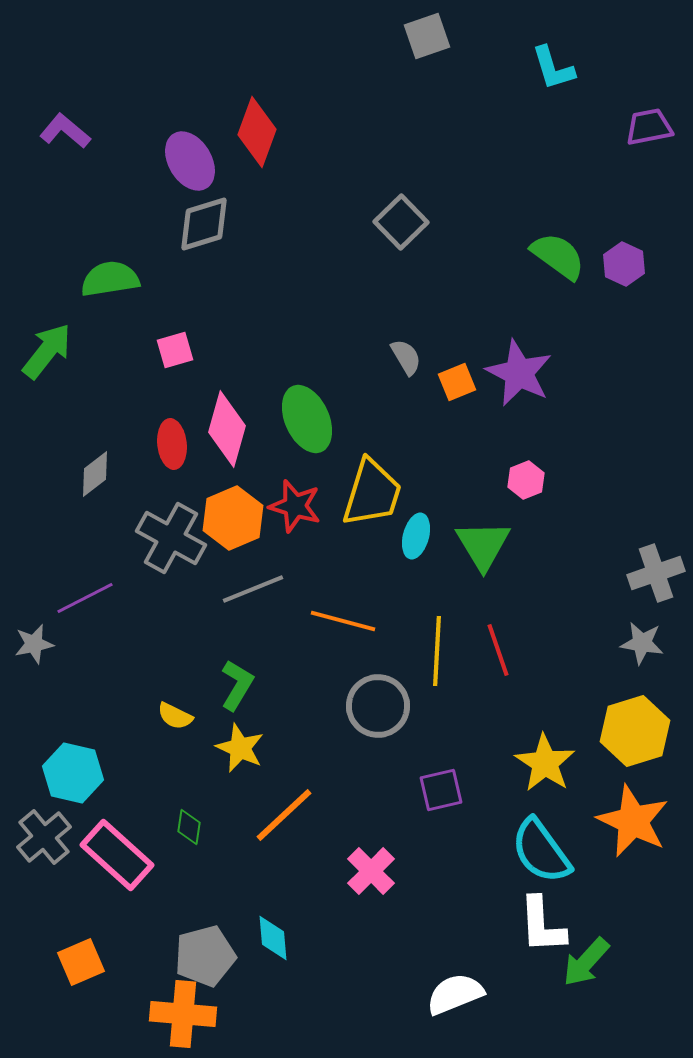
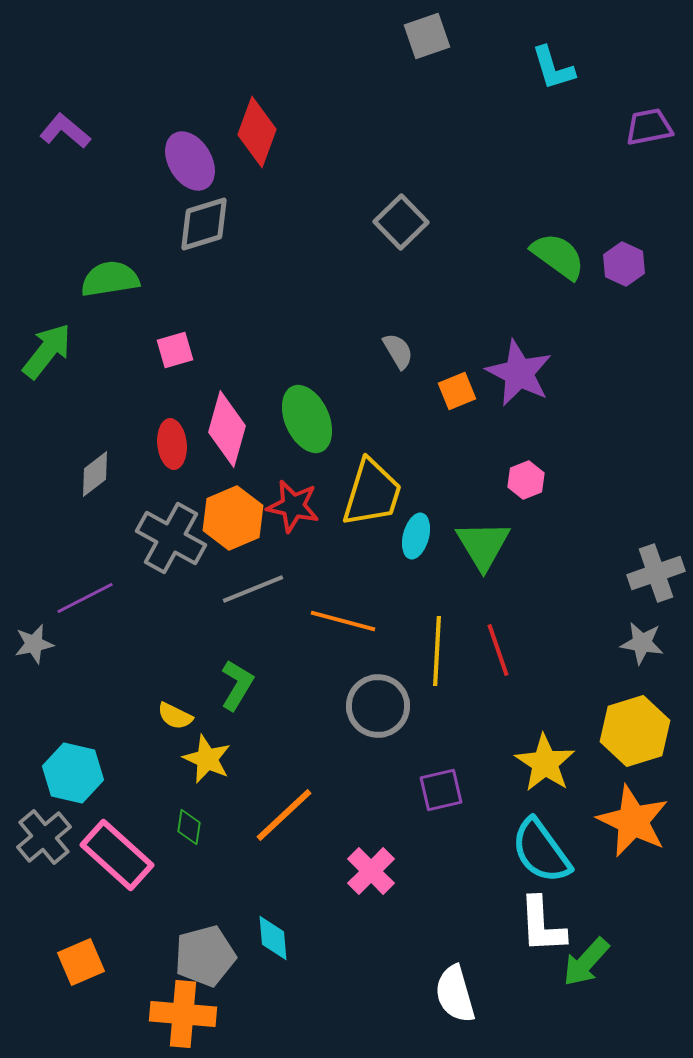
gray semicircle at (406, 357): moved 8 px left, 6 px up
orange square at (457, 382): moved 9 px down
red star at (295, 506): moved 2 px left; rotated 4 degrees counterclockwise
yellow star at (240, 748): moved 33 px left, 11 px down
white semicircle at (455, 994): rotated 84 degrees counterclockwise
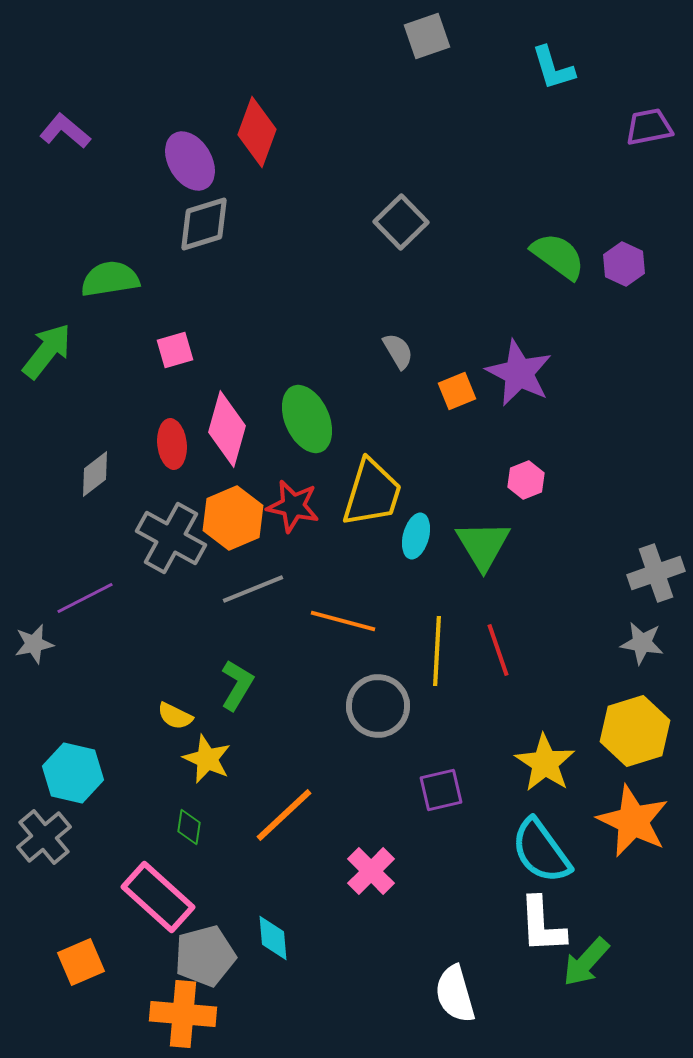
pink rectangle at (117, 855): moved 41 px right, 42 px down
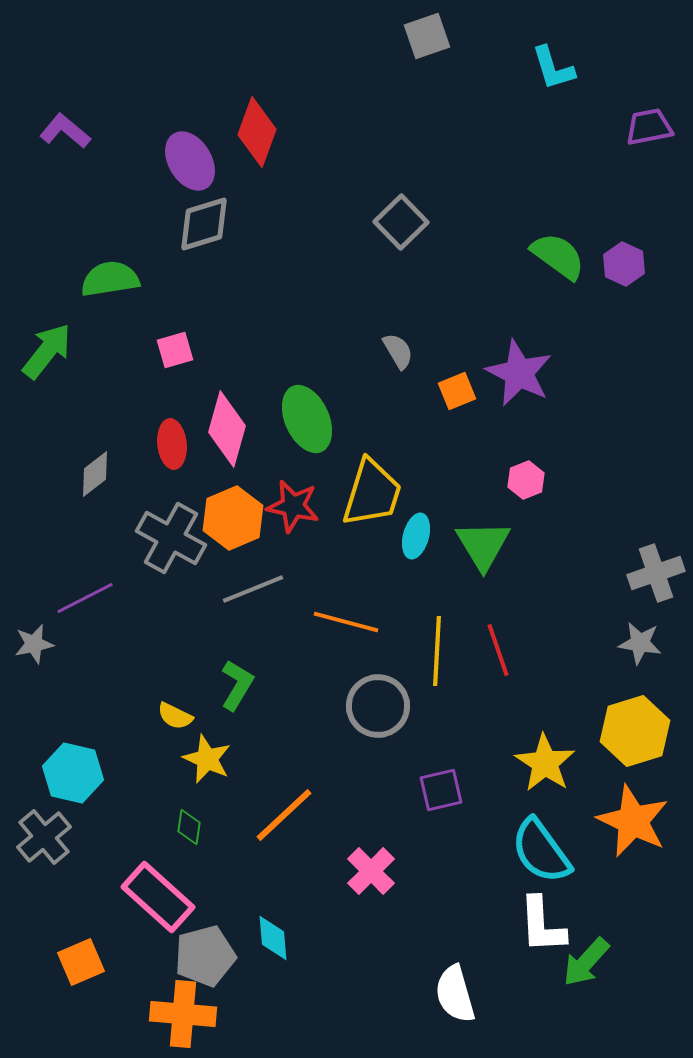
orange line at (343, 621): moved 3 px right, 1 px down
gray star at (642, 643): moved 2 px left
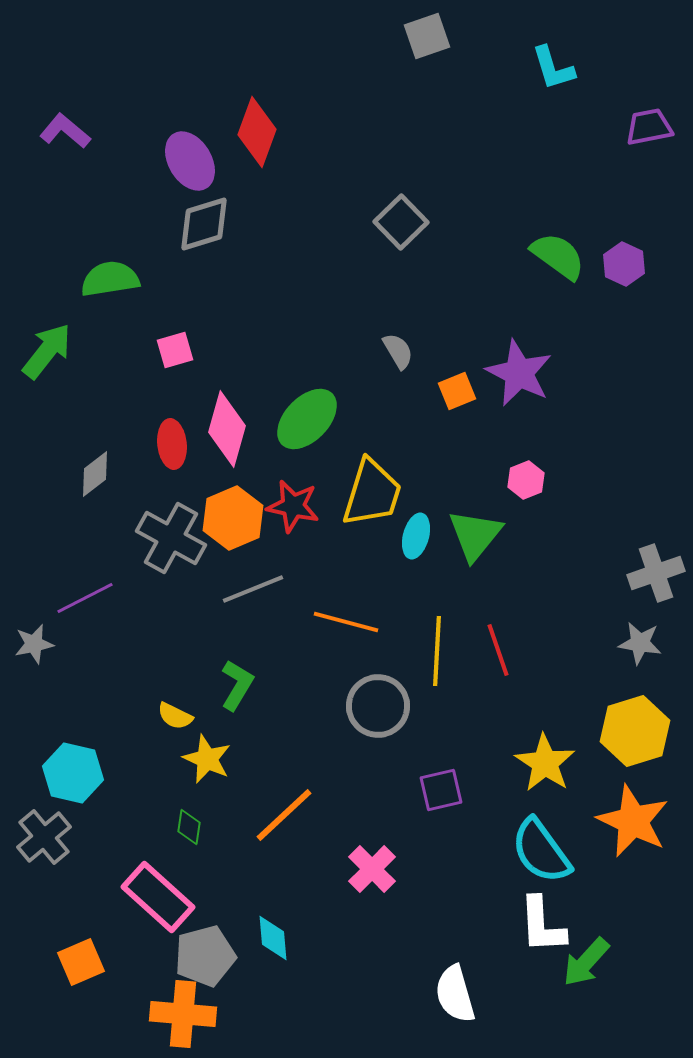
green ellipse at (307, 419): rotated 68 degrees clockwise
green triangle at (483, 545): moved 8 px left, 10 px up; rotated 10 degrees clockwise
pink cross at (371, 871): moved 1 px right, 2 px up
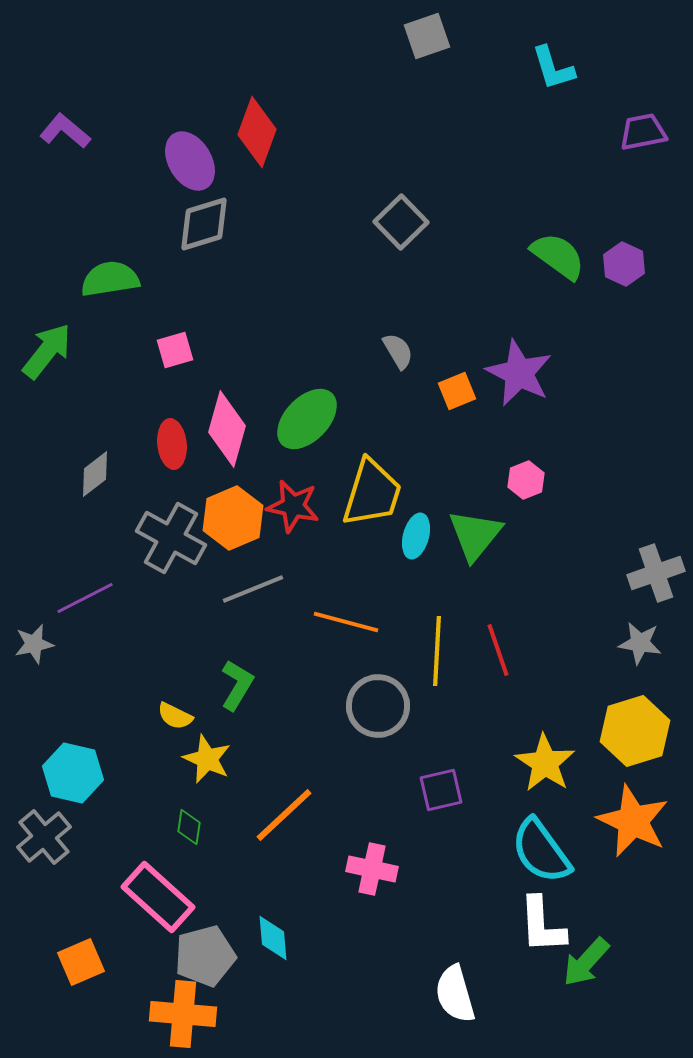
purple trapezoid at (649, 127): moved 6 px left, 5 px down
pink cross at (372, 869): rotated 33 degrees counterclockwise
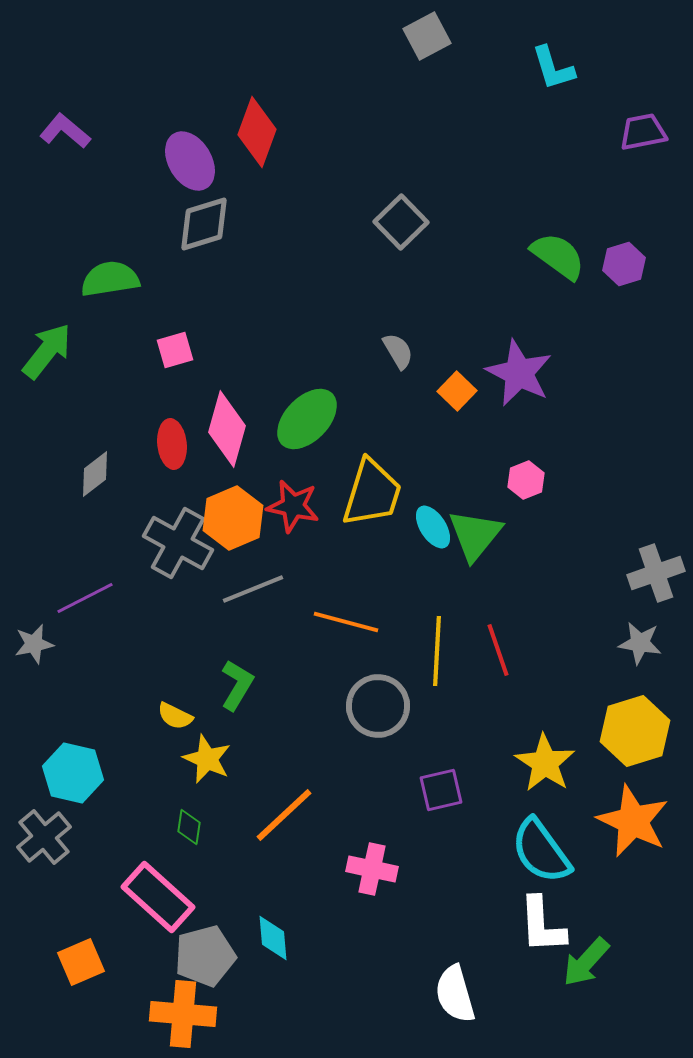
gray square at (427, 36): rotated 9 degrees counterclockwise
purple hexagon at (624, 264): rotated 18 degrees clockwise
orange square at (457, 391): rotated 24 degrees counterclockwise
cyan ellipse at (416, 536): moved 17 px right, 9 px up; rotated 48 degrees counterclockwise
gray cross at (171, 538): moved 7 px right, 5 px down
